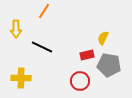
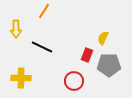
red rectangle: rotated 56 degrees counterclockwise
gray pentagon: rotated 10 degrees counterclockwise
red circle: moved 6 px left
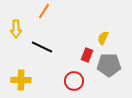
yellow cross: moved 2 px down
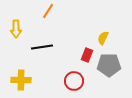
orange line: moved 4 px right
black line: rotated 35 degrees counterclockwise
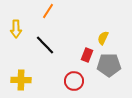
black line: moved 3 px right, 2 px up; rotated 55 degrees clockwise
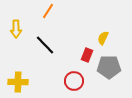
gray pentagon: moved 2 px down
yellow cross: moved 3 px left, 2 px down
